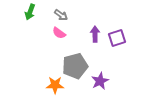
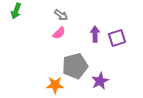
green arrow: moved 14 px left, 1 px up
pink semicircle: rotated 80 degrees counterclockwise
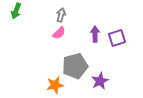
gray arrow: rotated 112 degrees counterclockwise
orange star: rotated 12 degrees counterclockwise
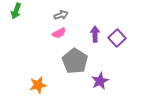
gray arrow: rotated 56 degrees clockwise
pink semicircle: rotated 16 degrees clockwise
purple square: rotated 24 degrees counterclockwise
gray pentagon: moved 5 px up; rotated 25 degrees counterclockwise
orange star: moved 17 px left
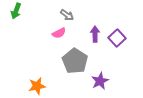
gray arrow: moved 6 px right; rotated 56 degrees clockwise
orange star: moved 1 px left, 1 px down
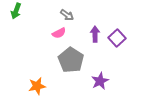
gray pentagon: moved 4 px left, 1 px up
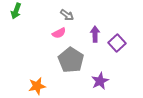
purple square: moved 5 px down
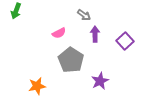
gray arrow: moved 17 px right
purple square: moved 8 px right, 2 px up
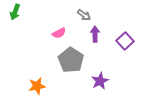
green arrow: moved 1 px left, 1 px down
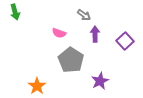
green arrow: rotated 35 degrees counterclockwise
pink semicircle: rotated 48 degrees clockwise
orange star: rotated 24 degrees counterclockwise
